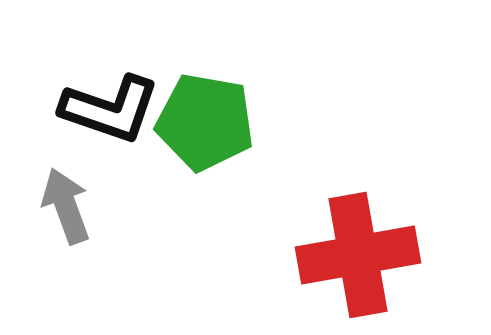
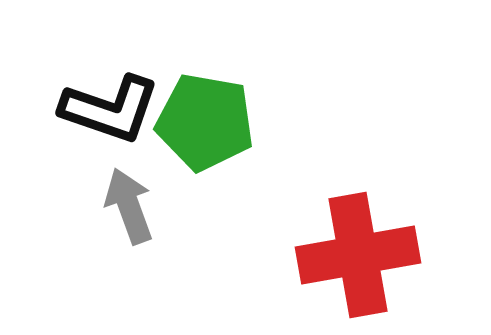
gray arrow: moved 63 px right
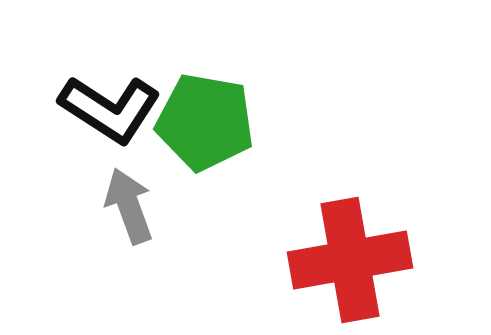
black L-shape: rotated 14 degrees clockwise
red cross: moved 8 px left, 5 px down
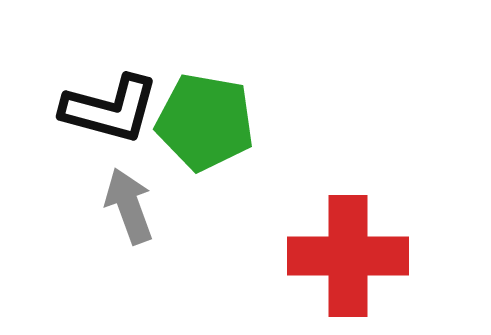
black L-shape: rotated 18 degrees counterclockwise
red cross: moved 2 px left, 4 px up; rotated 10 degrees clockwise
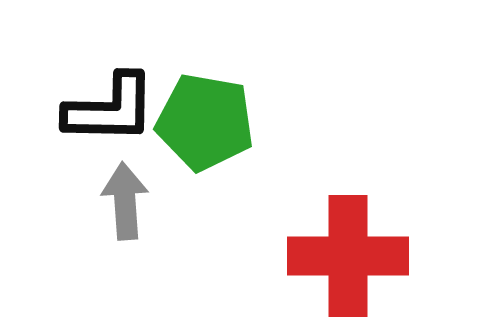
black L-shape: rotated 14 degrees counterclockwise
gray arrow: moved 4 px left, 5 px up; rotated 16 degrees clockwise
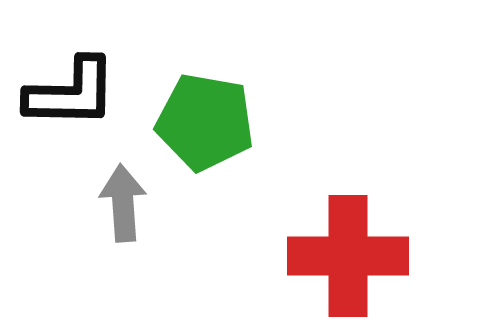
black L-shape: moved 39 px left, 16 px up
gray arrow: moved 2 px left, 2 px down
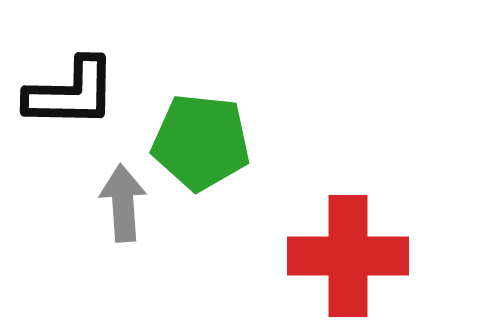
green pentagon: moved 4 px left, 20 px down; rotated 4 degrees counterclockwise
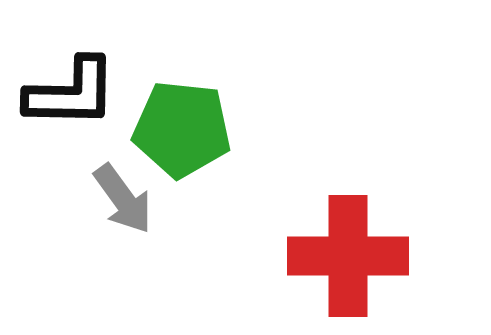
green pentagon: moved 19 px left, 13 px up
gray arrow: moved 4 px up; rotated 148 degrees clockwise
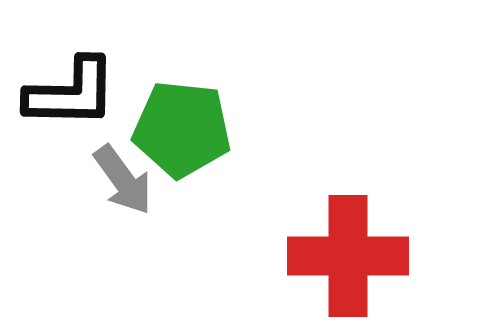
gray arrow: moved 19 px up
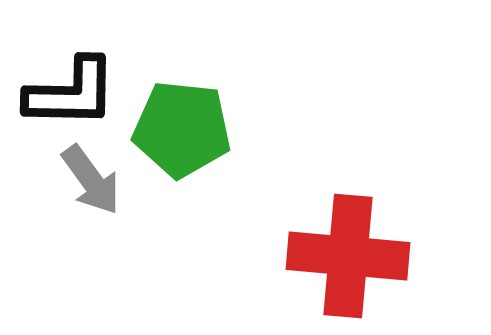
gray arrow: moved 32 px left
red cross: rotated 5 degrees clockwise
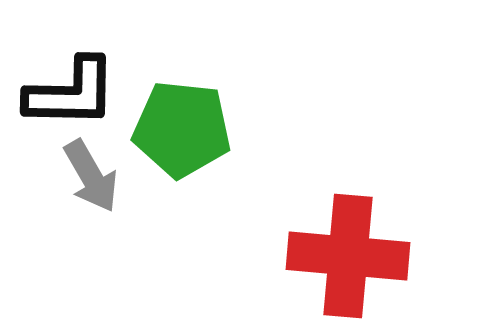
gray arrow: moved 4 px up; rotated 6 degrees clockwise
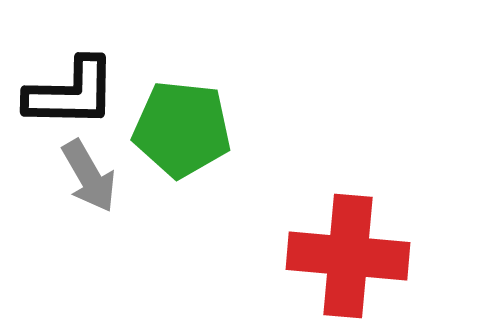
gray arrow: moved 2 px left
